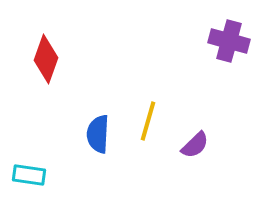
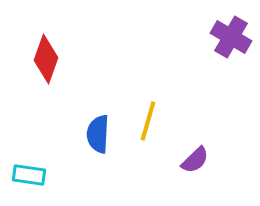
purple cross: moved 2 px right, 4 px up; rotated 15 degrees clockwise
purple semicircle: moved 15 px down
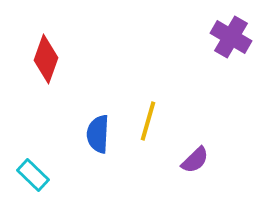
cyan rectangle: moved 4 px right; rotated 36 degrees clockwise
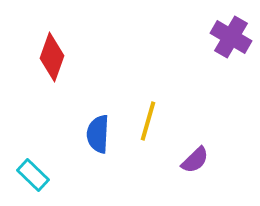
red diamond: moved 6 px right, 2 px up
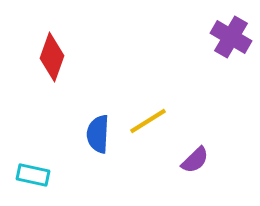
yellow line: rotated 42 degrees clockwise
cyan rectangle: rotated 32 degrees counterclockwise
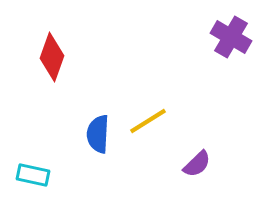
purple semicircle: moved 2 px right, 4 px down
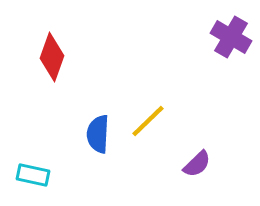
yellow line: rotated 12 degrees counterclockwise
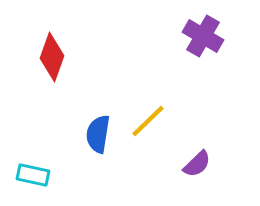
purple cross: moved 28 px left, 1 px up
blue semicircle: rotated 6 degrees clockwise
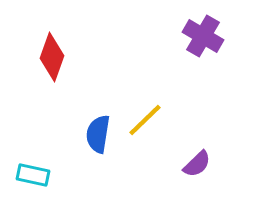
yellow line: moved 3 px left, 1 px up
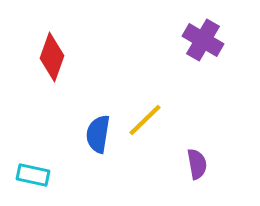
purple cross: moved 4 px down
purple semicircle: rotated 56 degrees counterclockwise
